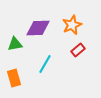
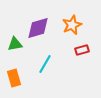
purple diamond: rotated 15 degrees counterclockwise
red rectangle: moved 4 px right; rotated 24 degrees clockwise
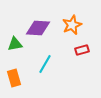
purple diamond: rotated 20 degrees clockwise
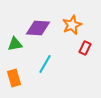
red rectangle: moved 3 px right, 2 px up; rotated 48 degrees counterclockwise
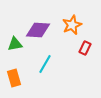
purple diamond: moved 2 px down
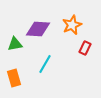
purple diamond: moved 1 px up
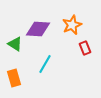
green triangle: rotated 42 degrees clockwise
red rectangle: rotated 48 degrees counterclockwise
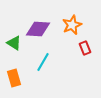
green triangle: moved 1 px left, 1 px up
cyan line: moved 2 px left, 2 px up
